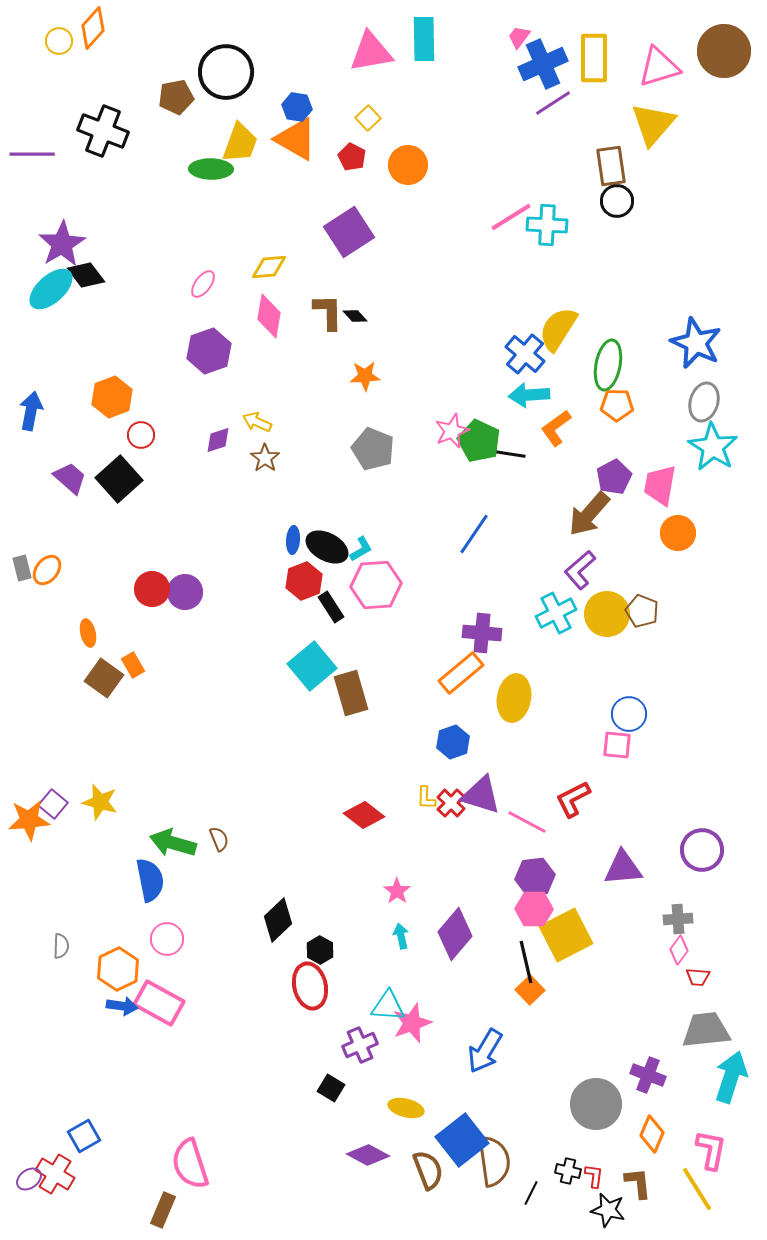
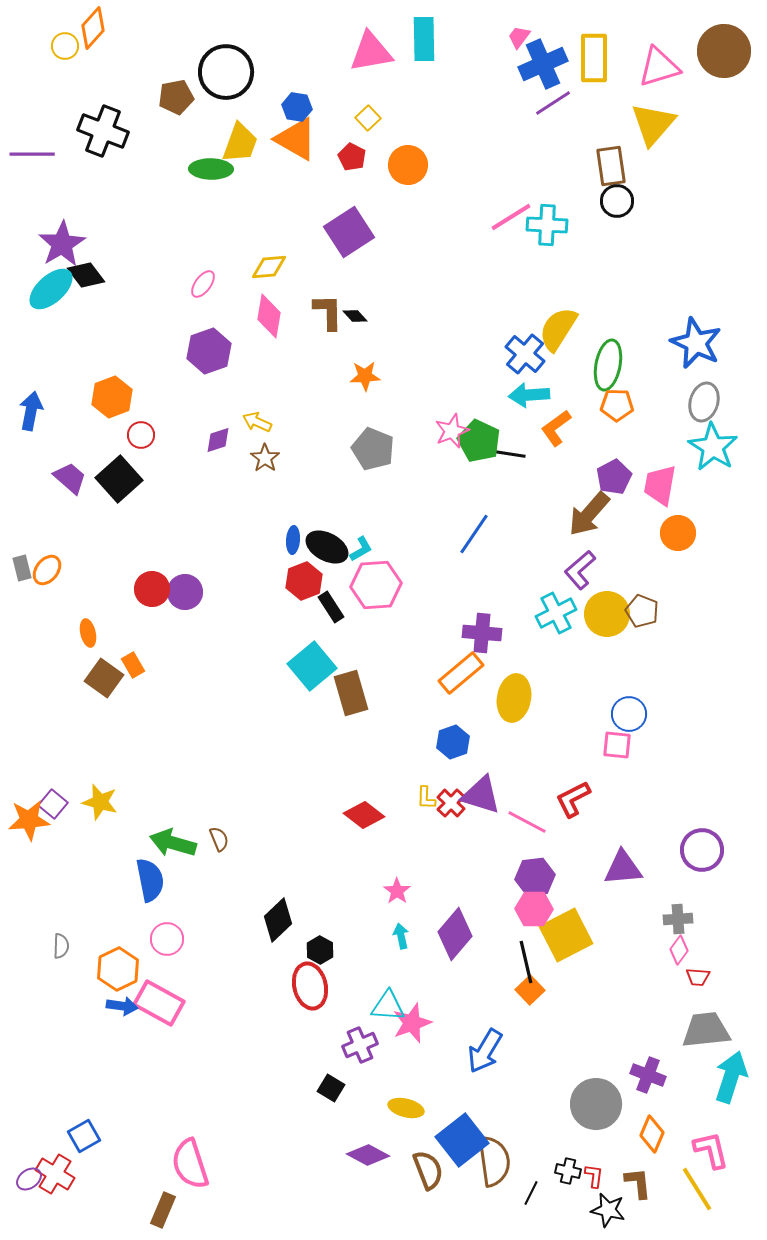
yellow circle at (59, 41): moved 6 px right, 5 px down
pink L-shape at (711, 1150): rotated 24 degrees counterclockwise
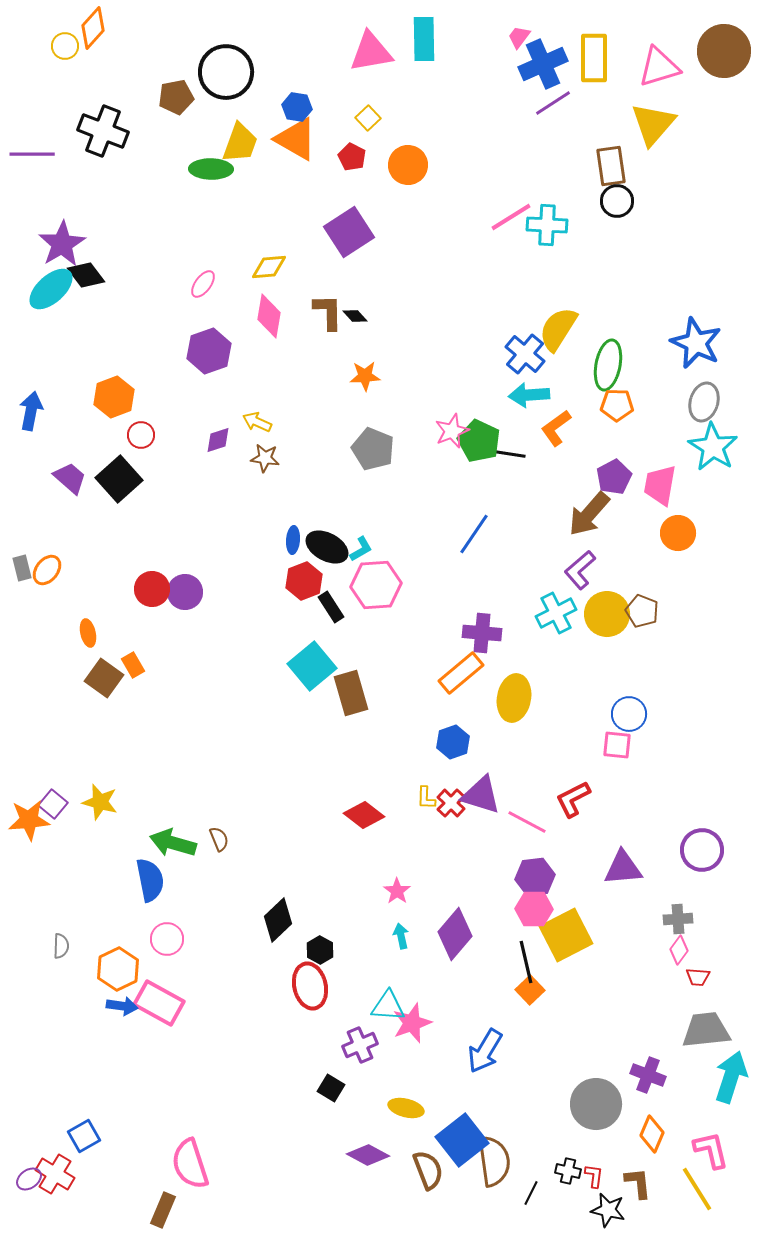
orange hexagon at (112, 397): moved 2 px right
brown star at (265, 458): rotated 28 degrees counterclockwise
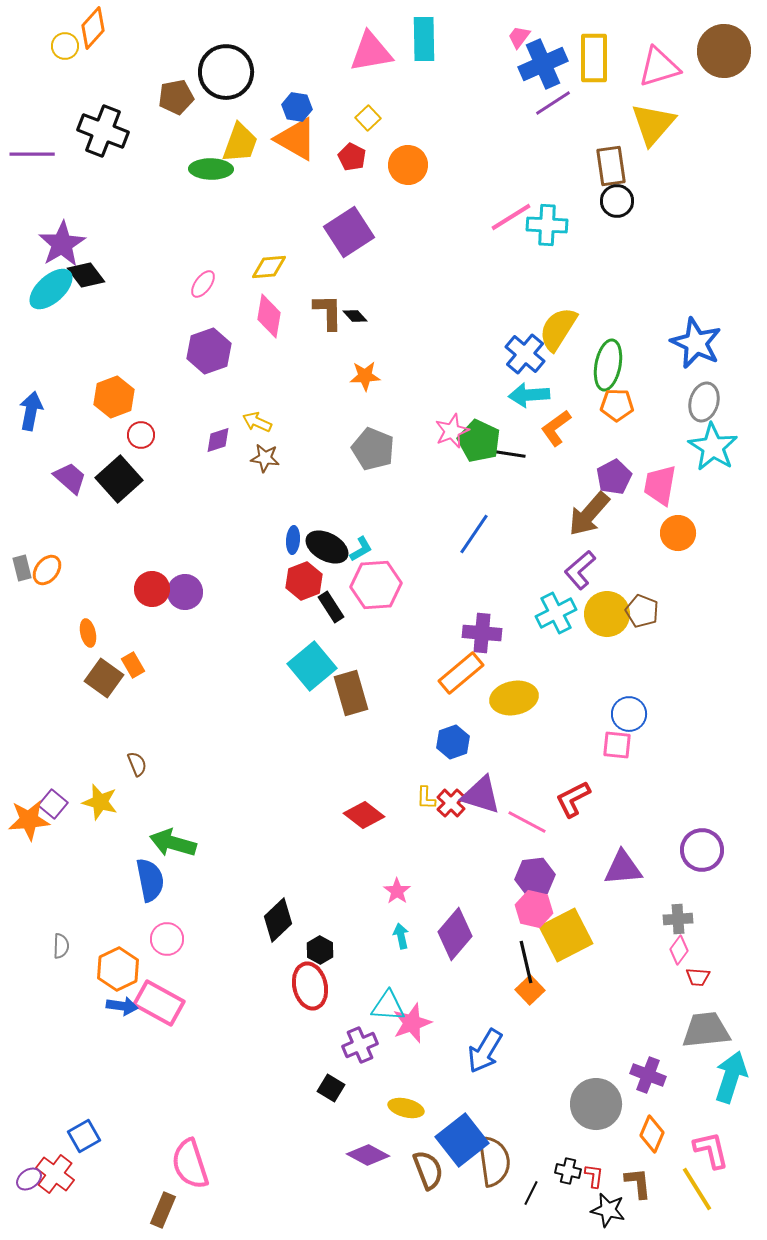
yellow ellipse at (514, 698): rotated 69 degrees clockwise
brown semicircle at (219, 839): moved 82 px left, 75 px up
pink hexagon at (534, 909): rotated 12 degrees clockwise
red cross at (55, 1174): rotated 6 degrees clockwise
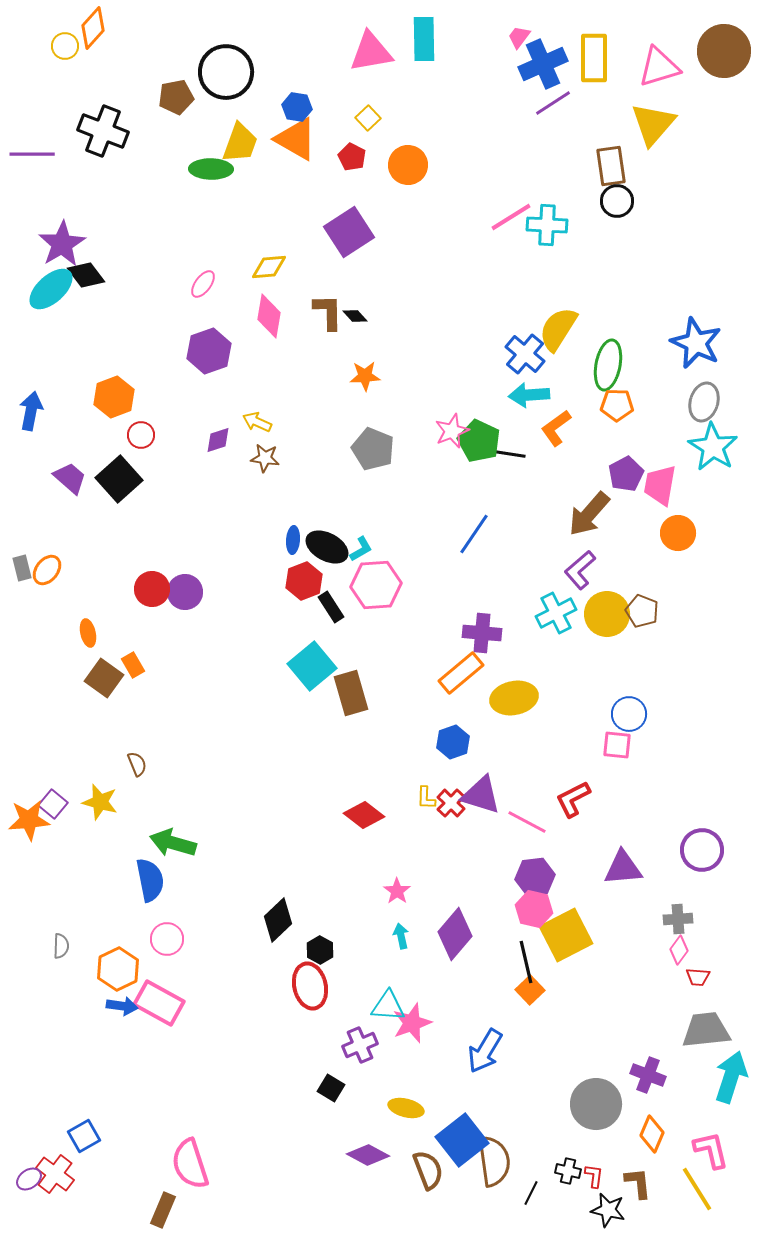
purple pentagon at (614, 477): moved 12 px right, 3 px up
